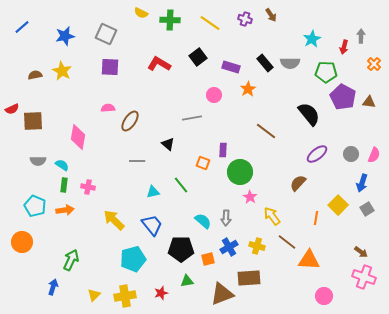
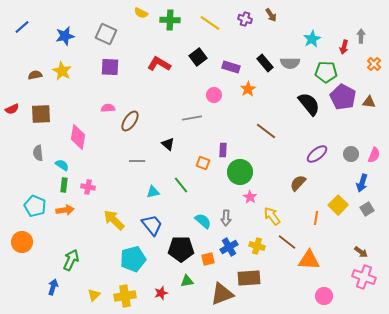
black semicircle at (309, 114): moved 10 px up
brown square at (33, 121): moved 8 px right, 7 px up
gray semicircle at (38, 161): moved 8 px up; rotated 84 degrees clockwise
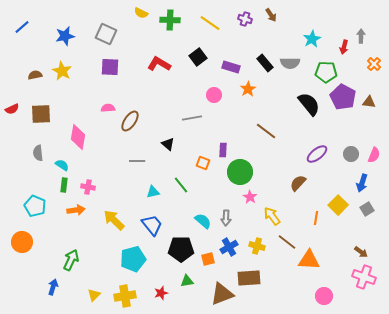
orange arrow at (65, 210): moved 11 px right
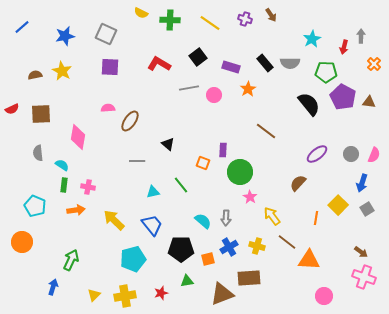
gray line at (192, 118): moved 3 px left, 30 px up
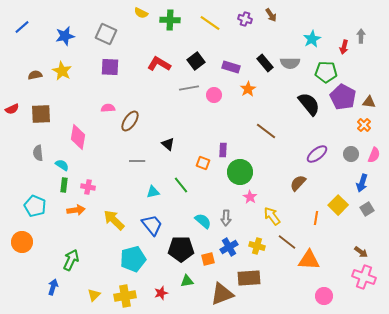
black square at (198, 57): moved 2 px left, 4 px down
orange cross at (374, 64): moved 10 px left, 61 px down
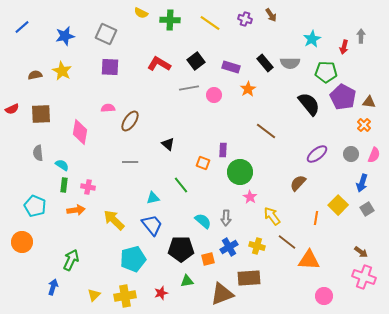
pink diamond at (78, 137): moved 2 px right, 5 px up
gray line at (137, 161): moved 7 px left, 1 px down
cyan triangle at (153, 192): moved 6 px down
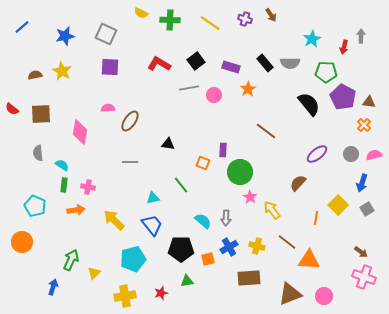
red semicircle at (12, 109): rotated 64 degrees clockwise
black triangle at (168, 144): rotated 32 degrees counterclockwise
pink semicircle at (374, 155): rotated 126 degrees counterclockwise
yellow arrow at (272, 216): moved 6 px up
brown triangle at (222, 294): moved 68 px right
yellow triangle at (94, 295): moved 22 px up
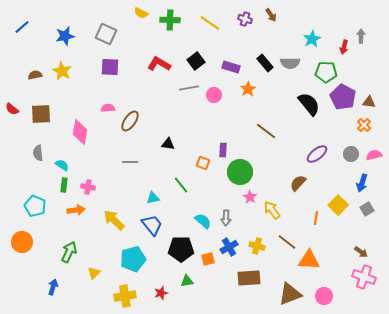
green arrow at (71, 260): moved 2 px left, 8 px up
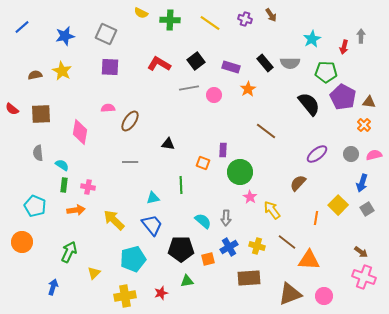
green line at (181, 185): rotated 36 degrees clockwise
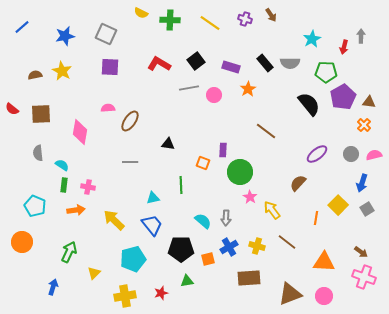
purple pentagon at (343, 97): rotated 15 degrees clockwise
orange triangle at (309, 260): moved 15 px right, 2 px down
